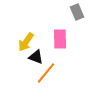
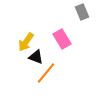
gray rectangle: moved 5 px right
pink rectangle: moved 2 px right; rotated 30 degrees counterclockwise
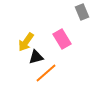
black triangle: rotated 35 degrees counterclockwise
orange line: rotated 10 degrees clockwise
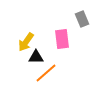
gray rectangle: moved 7 px down
pink rectangle: rotated 24 degrees clockwise
black triangle: rotated 14 degrees clockwise
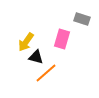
gray rectangle: rotated 49 degrees counterclockwise
pink rectangle: rotated 24 degrees clockwise
black triangle: rotated 14 degrees clockwise
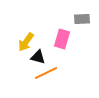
gray rectangle: rotated 21 degrees counterclockwise
black triangle: moved 2 px right
orange line: rotated 15 degrees clockwise
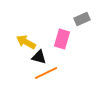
gray rectangle: rotated 21 degrees counterclockwise
yellow arrow: rotated 84 degrees clockwise
black triangle: moved 1 px right
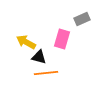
orange line: rotated 20 degrees clockwise
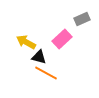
pink rectangle: rotated 30 degrees clockwise
orange line: rotated 35 degrees clockwise
